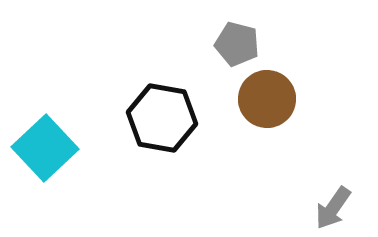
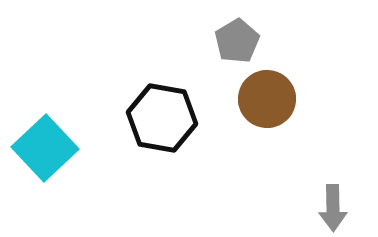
gray pentagon: moved 3 px up; rotated 27 degrees clockwise
gray arrow: rotated 36 degrees counterclockwise
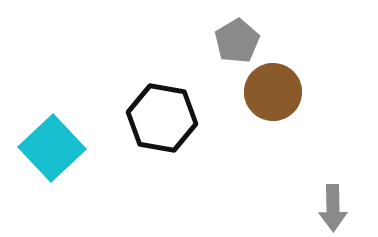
brown circle: moved 6 px right, 7 px up
cyan square: moved 7 px right
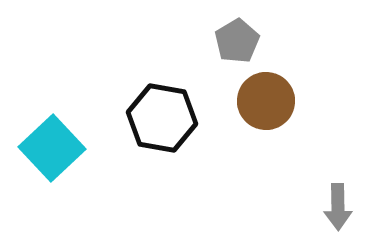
brown circle: moved 7 px left, 9 px down
gray arrow: moved 5 px right, 1 px up
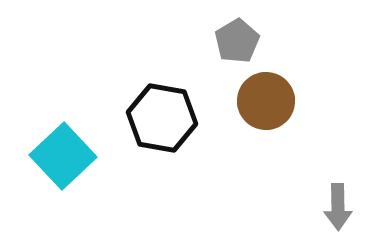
cyan square: moved 11 px right, 8 px down
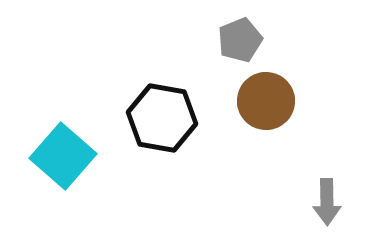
gray pentagon: moved 3 px right, 1 px up; rotated 9 degrees clockwise
cyan square: rotated 6 degrees counterclockwise
gray arrow: moved 11 px left, 5 px up
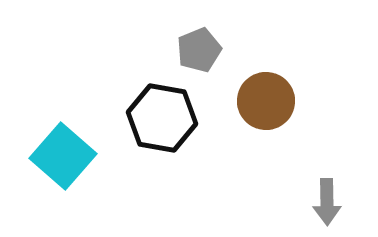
gray pentagon: moved 41 px left, 10 px down
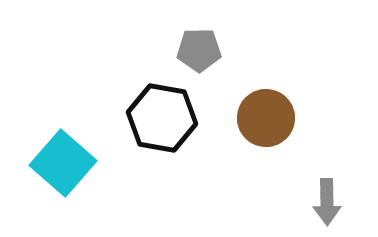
gray pentagon: rotated 21 degrees clockwise
brown circle: moved 17 px down
cyan square: moved 7 px down
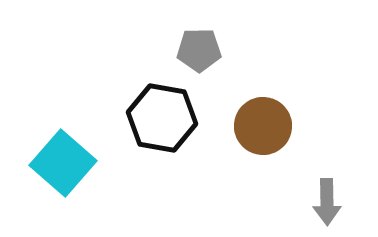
brown circle: moved 3 px left, 8 px down
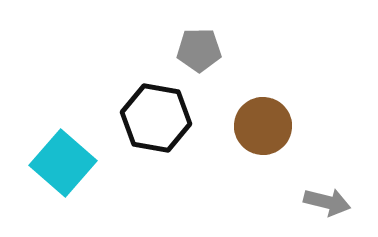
black hexagon: moved 6 px left
gray arrow: rotated 75 degrees counterclockwise
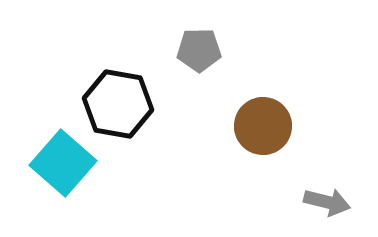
black hexagon: moved 38 px left, 14 px up
